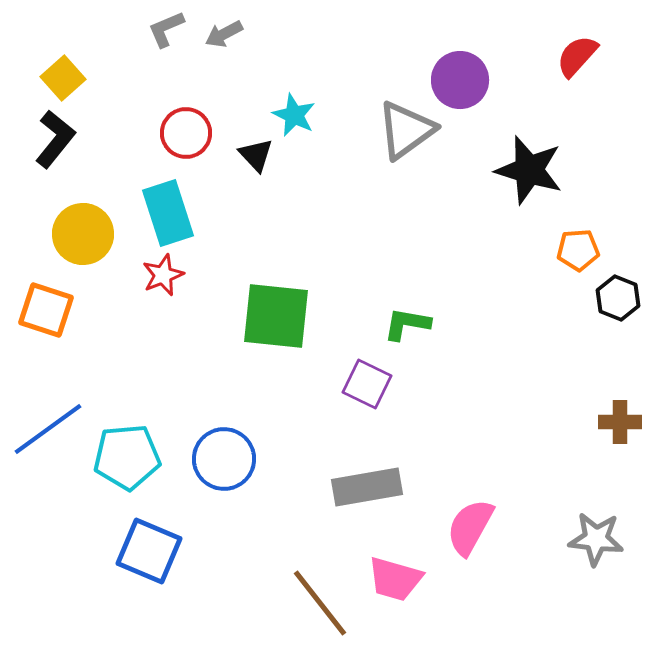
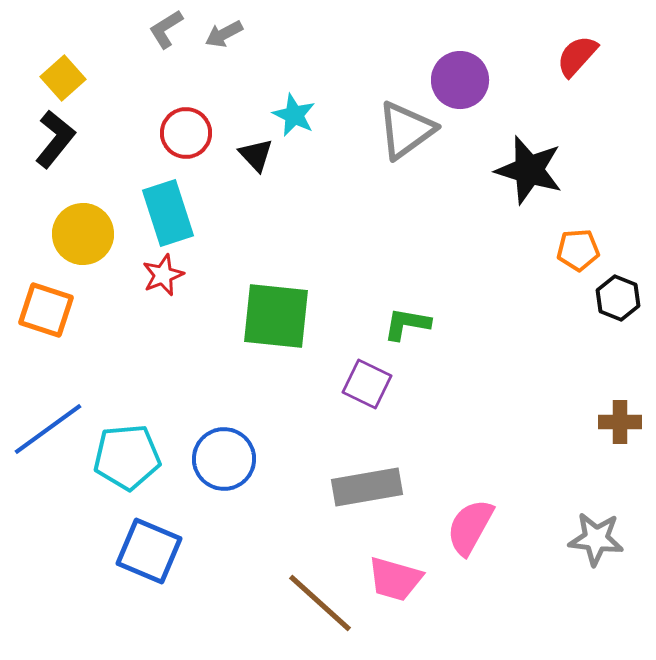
gray L-shape: rotated 9 degrees counterclockwise
brown line: rotated 10 degrees counterclockwise
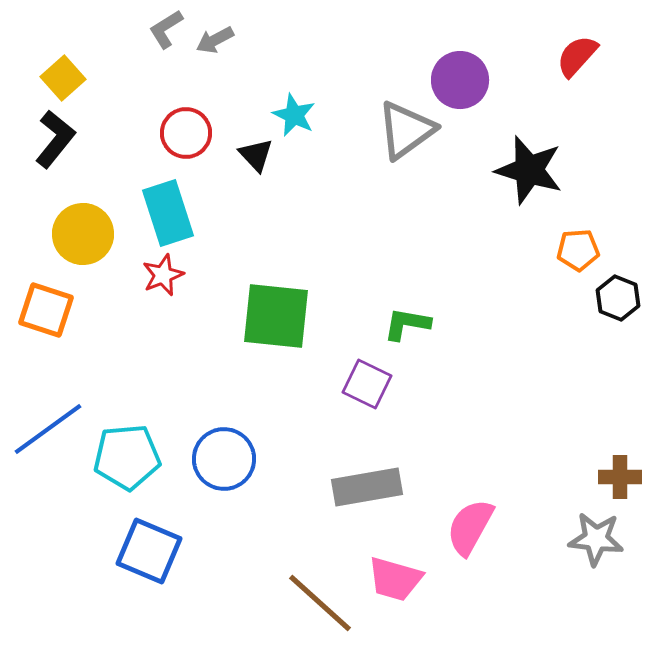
gray arrow: moved 9 px left, 6 px down
brown cross: moved 55 px down
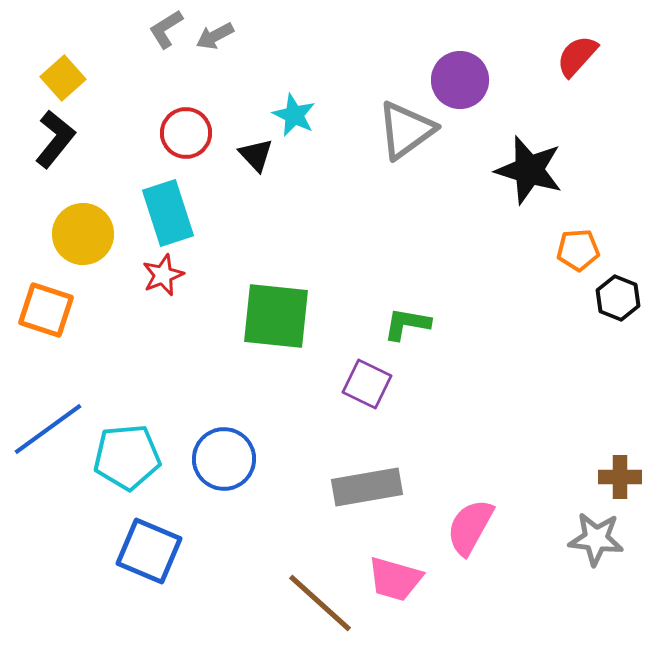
gray arrow: moved 4 px up
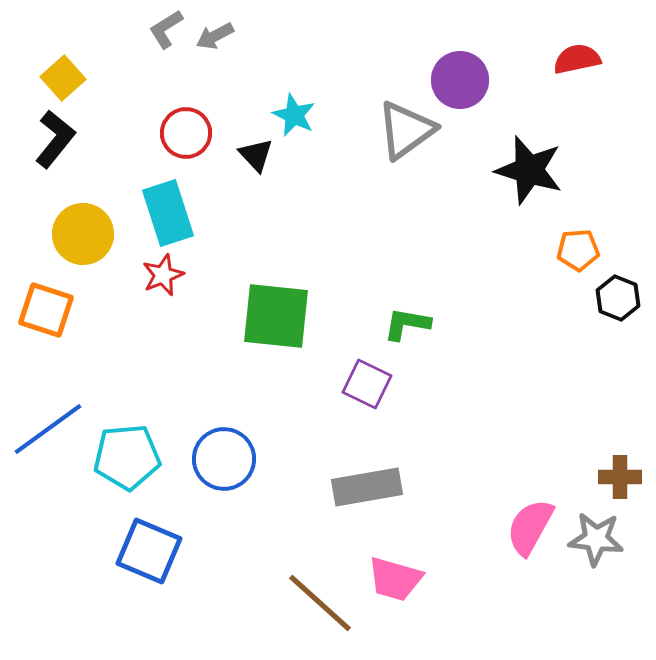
red semicircle: moved 3 px down; rotated 36 degrees clockwise
pink semicircle: moved 60 px right
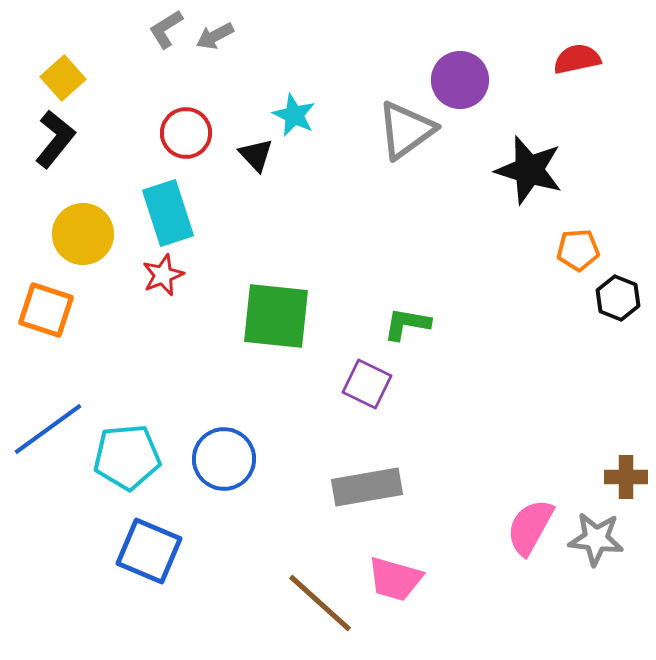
brown cross: moved 6 px right
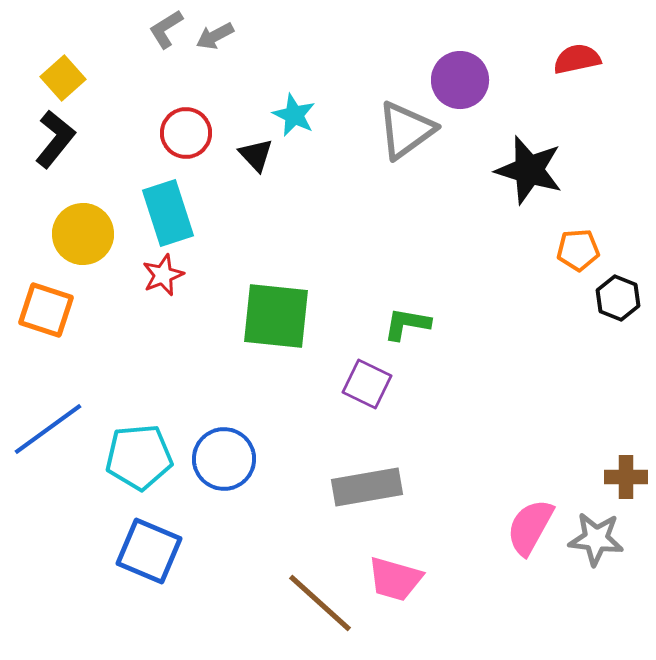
cyan pentagon: moved 12 px right
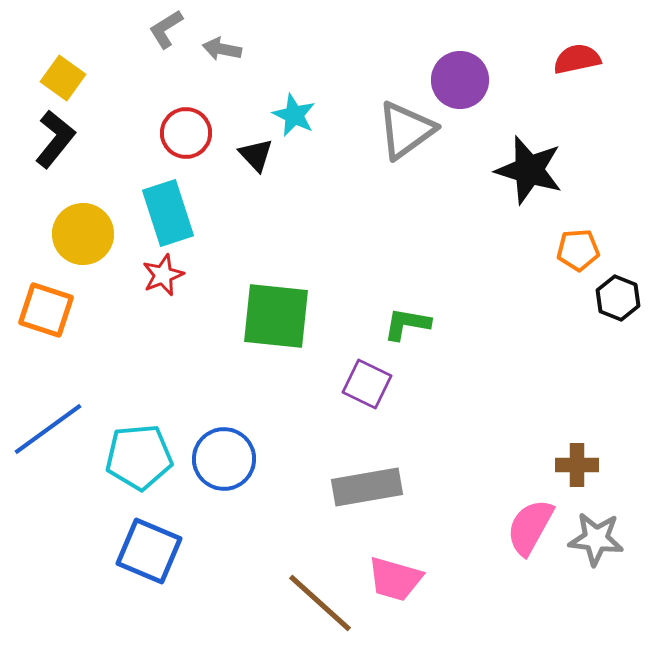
gray arrow: moved 7 px right, 13 px down; rotated 39 degrees clockwise
yellow square: rotated 12 degrees counterclockwise
brown cross: moved 49 px left, 12 px up
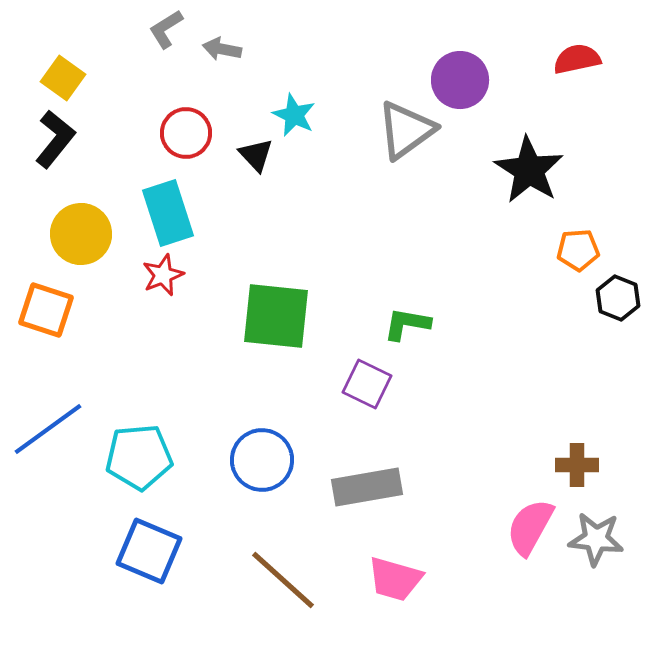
black star: rotated 16 degrees clockwise
yellow circle: moved 2 px left
blue circle: moved 38 px right, 1 px down
brown line: moved 37 px left, 23 px up
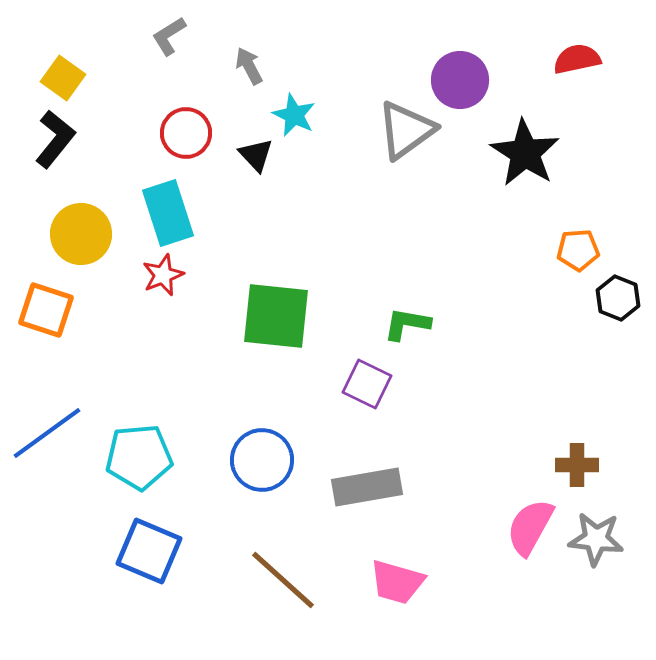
gray L-shape: moved 3 px right, 7 px down
gray arrow: moved 27 px right, 17 px down; rotated 51 degrees clockwise
black star: moved 4 px left, 17 px up
blue line: moved 1 px left, 4 px down
pink trapezoid: moved 2 px right, 3 px down
